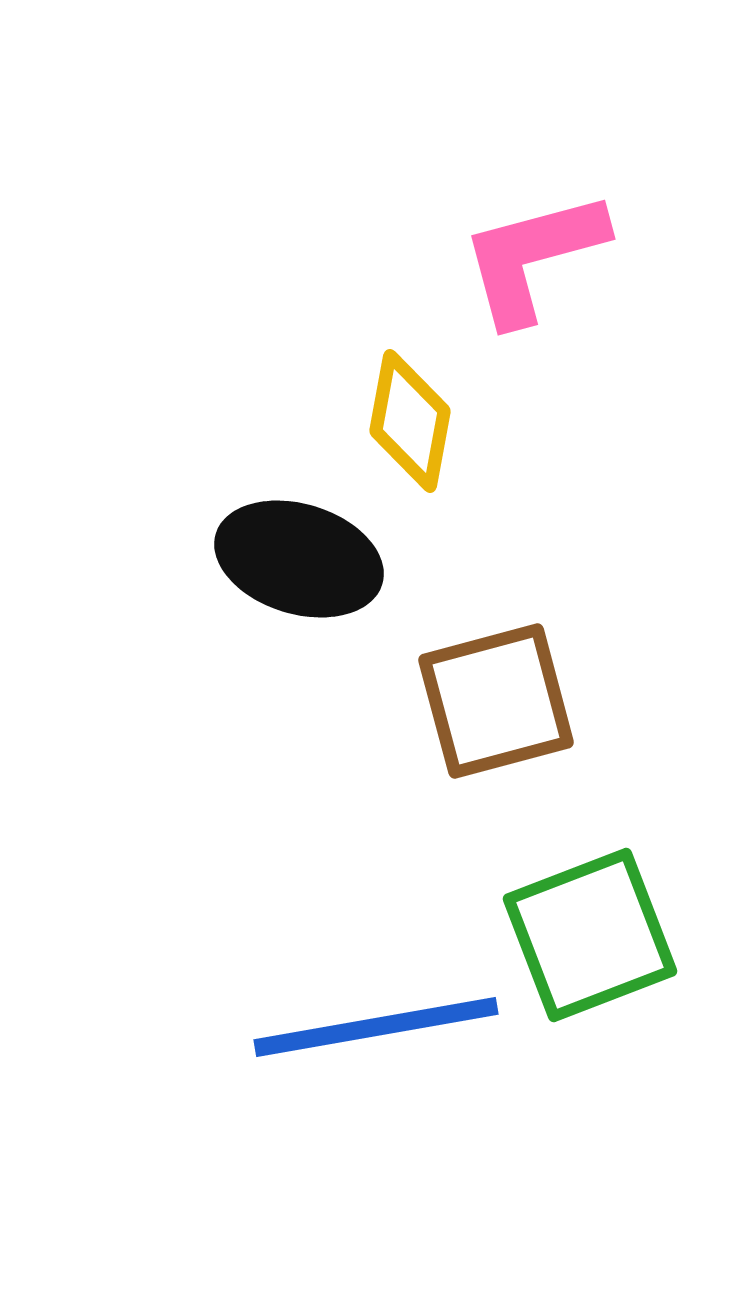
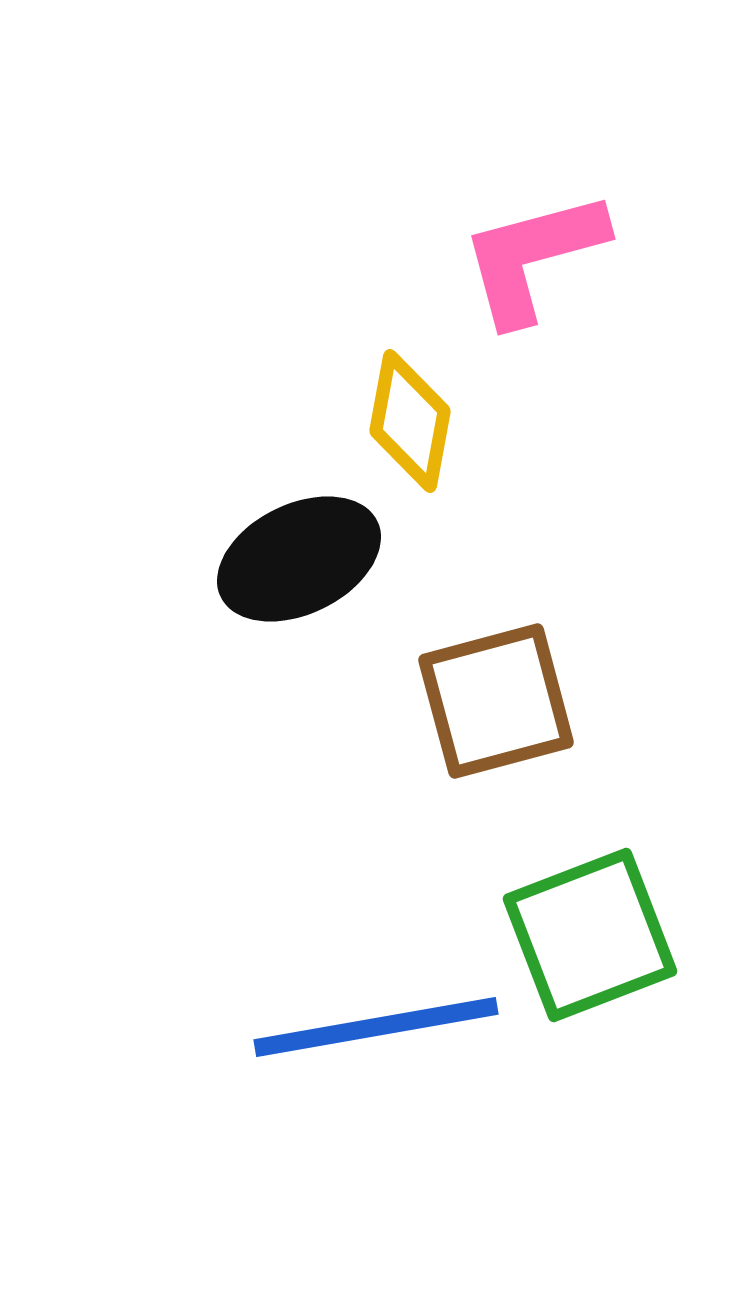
black ellipse: rotated 43 degrees counterclockwise
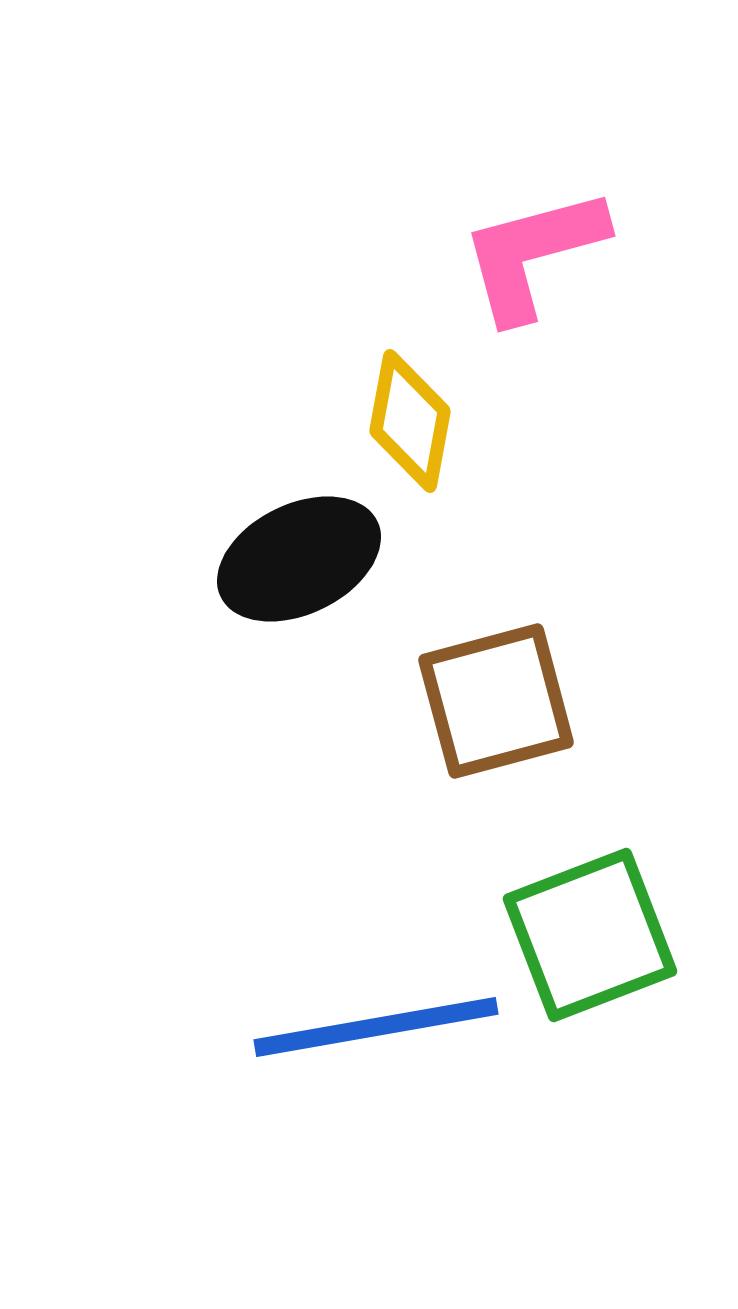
pink L-shape: moved 3 px up
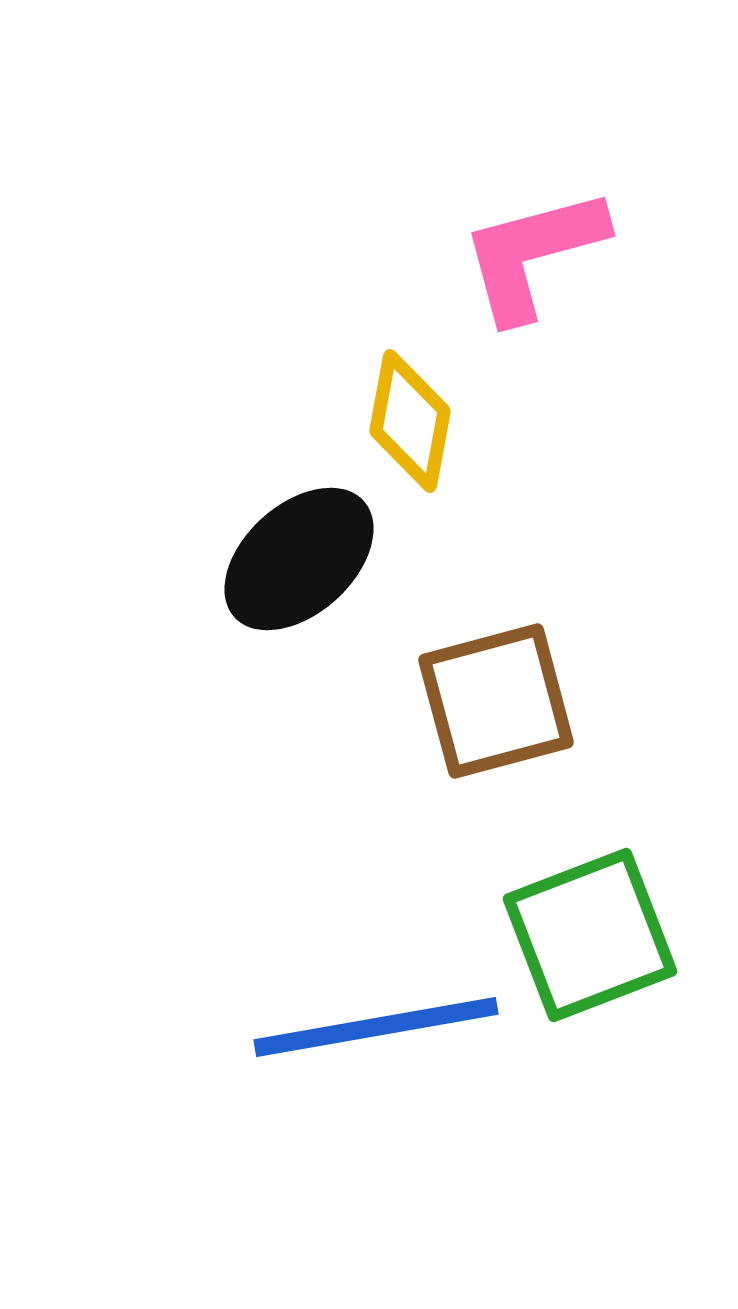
black ellipse: rotated 16 degrees counterclockwise
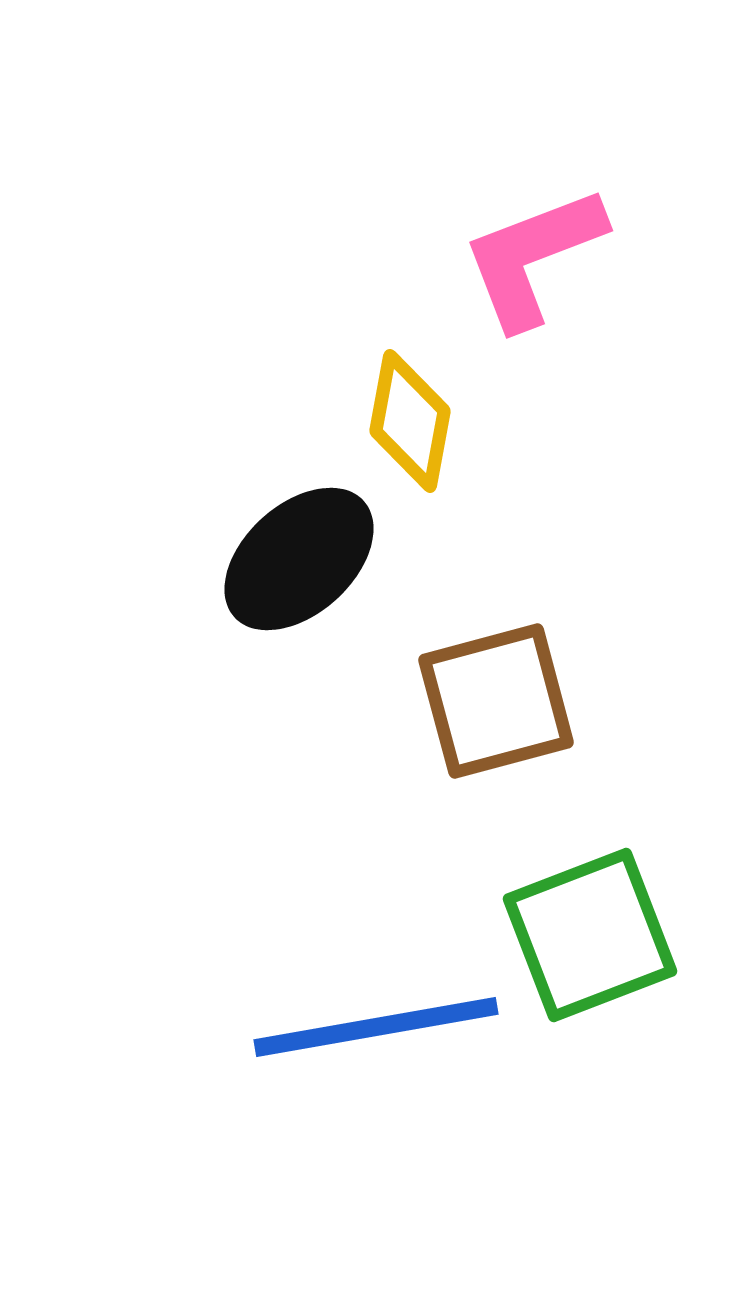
pink L-shape: moved 3 px down; rotated 6 degrees counterclockwise
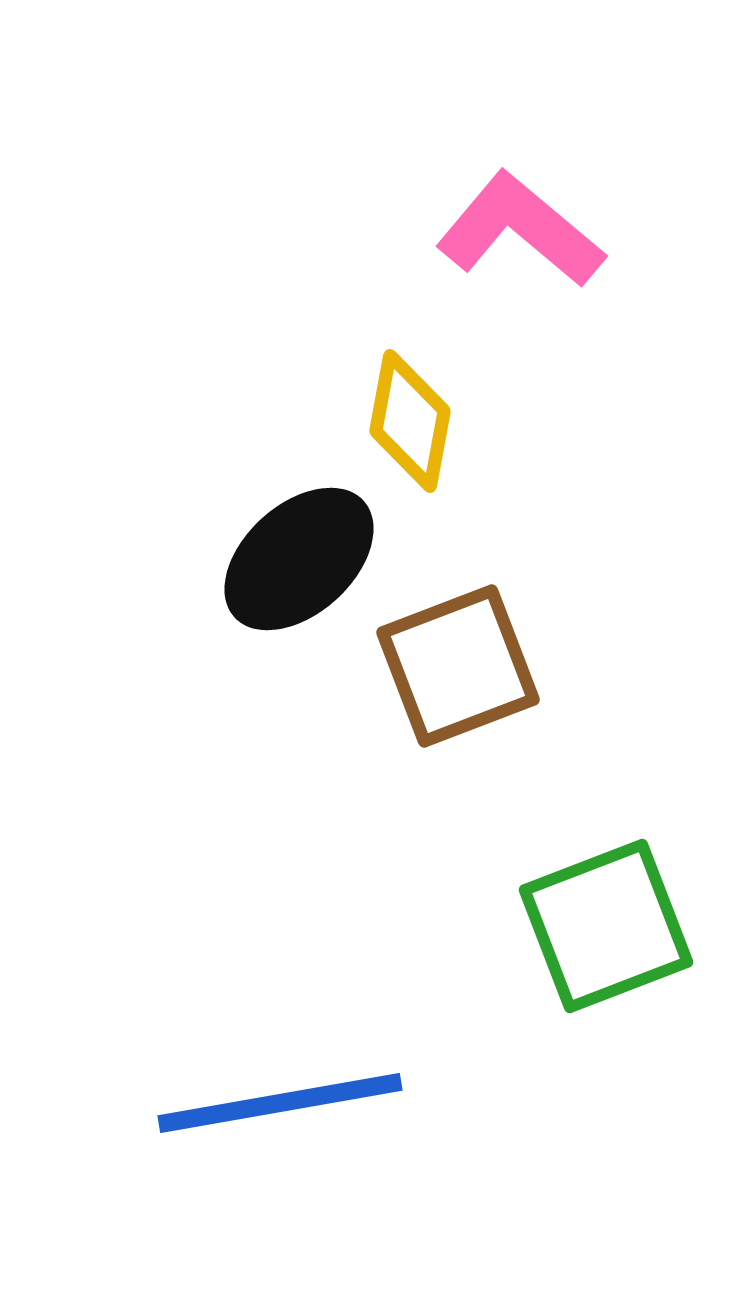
pink L-shape: moved 13 px left, 27 px up; rotated 61 degrees clockwise
brown square: moved 38 px left, 35 px up; rotated 6 degrees counterclockwise
green square: moved 16 px right, 9 px up
blue line: moved 96 px left, 76 px down
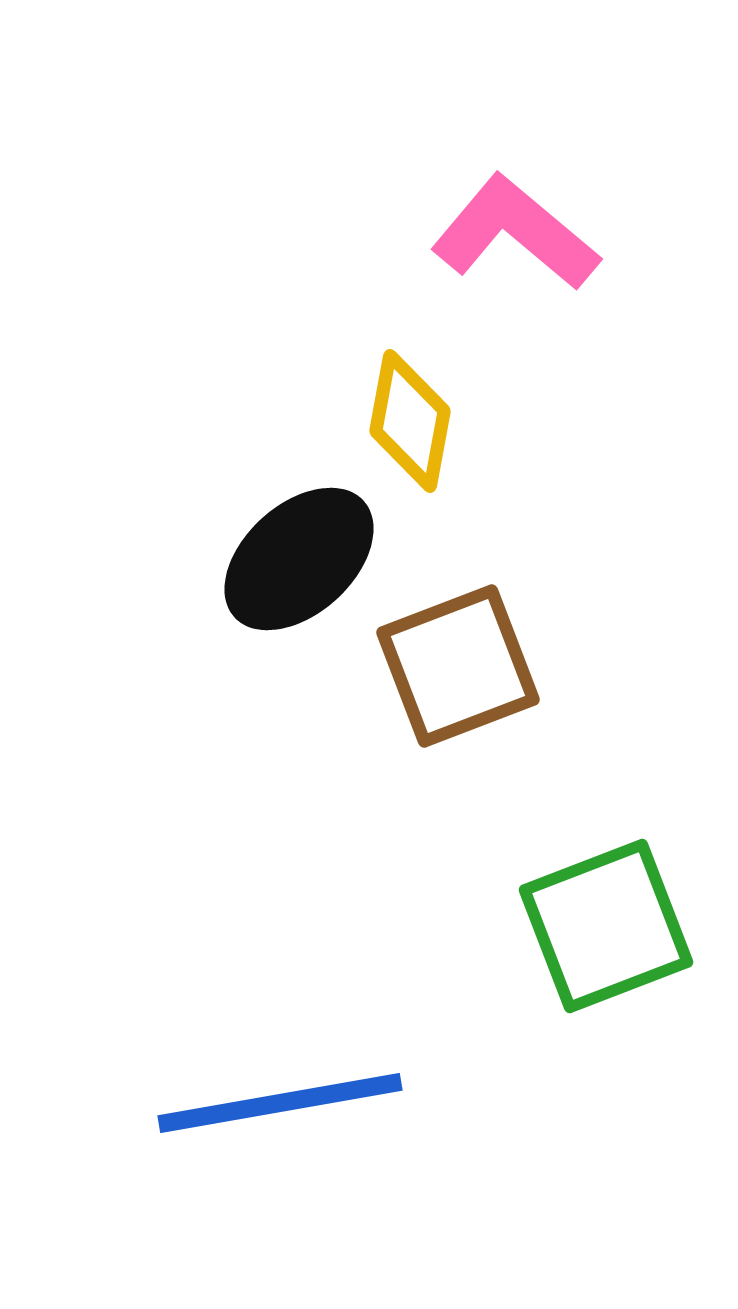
pink L-shape: moved 5 px left, 3 px down
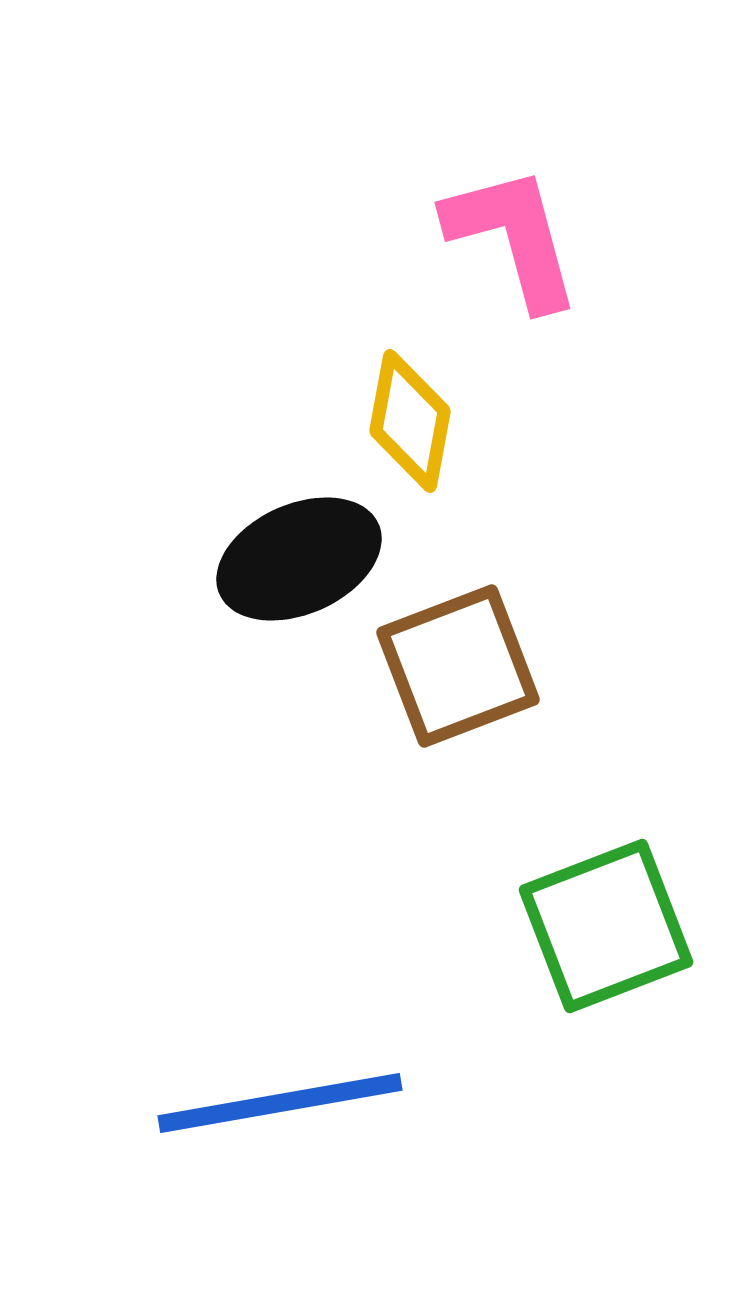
pink L-shape: moved 2 px left, 4 px down; rotated 35 degrees clockwise
black ellipse: rotated 18 degrees clockwise
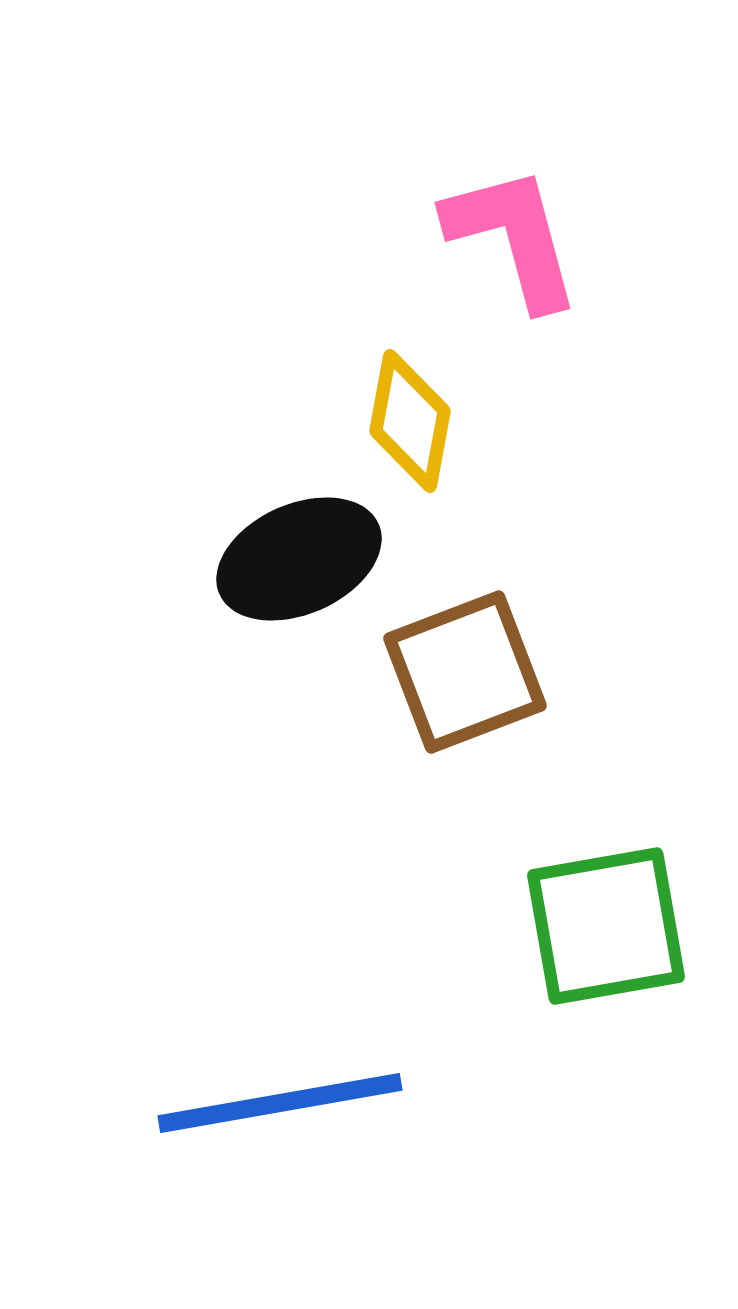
brown square: moved 7 px right, 6 px down
green square: rotated 11 degrees clockwise
